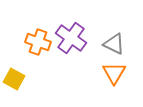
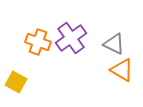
purple cross: rotated 20 degrees clockwise
orange triangle: moved 8 px right, 3 px up; rotated 30 degrees counterclockwise
yellow square: moved 2 px right, 3 px down
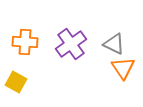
purple cross: moved 6 px down
orange cross: moved 13 px left; rotated 15 degrees counterclockwise
orange triangle: moved 1 px right, 2 px up; rotated 25 degrees clockwise
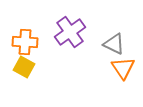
purple cross: moved 1 px left, 12 px up
yellow square: moved 8 px right, 15 px up
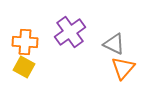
orange triangle: rotated 15 degrees clockwise
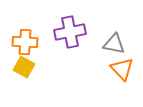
purple cross: rotated 24 degrees clockwise
gray triangle: rotated 15 degrees counterclockwise
orange triangle: moved 1 px left, 1 px down; rotated 25 degrees counterclockwise
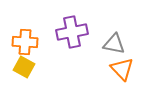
purple cross: moved 2 px right
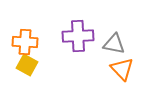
purple cross: moved 6 px right, 4 px down; rotated 8 degrees clockwise
yellow square: moved 3 px right, 2 px up
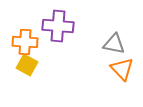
purple cross: moved 20 px left, 10 px up; rotated 8 degrees clockwise
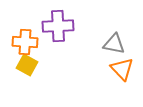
purple cross: rotated 8 degrees counterclockwise
